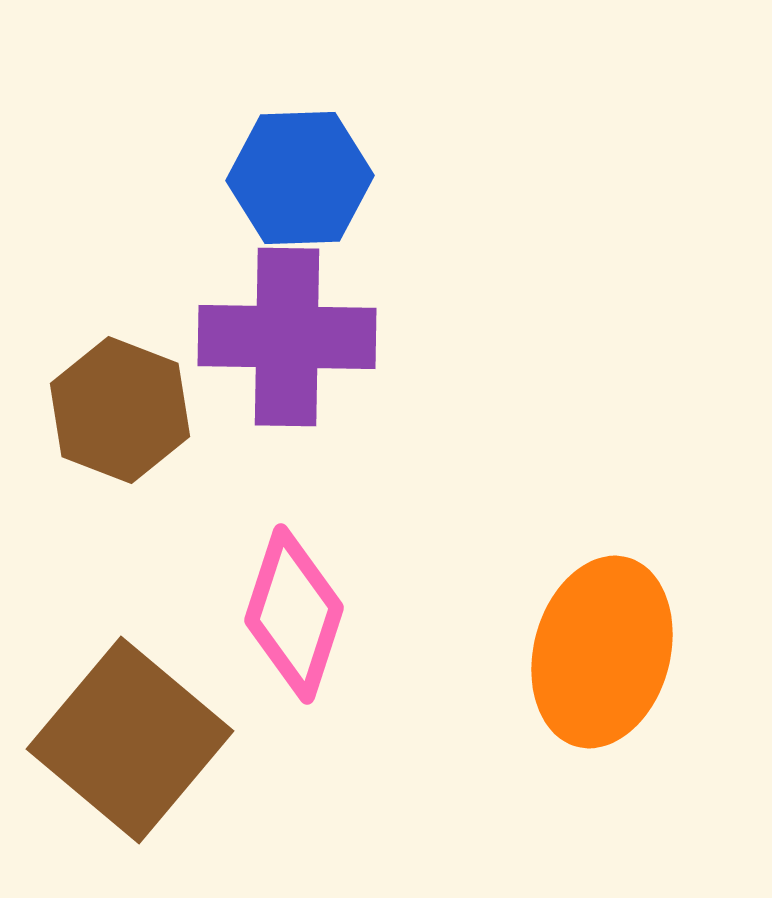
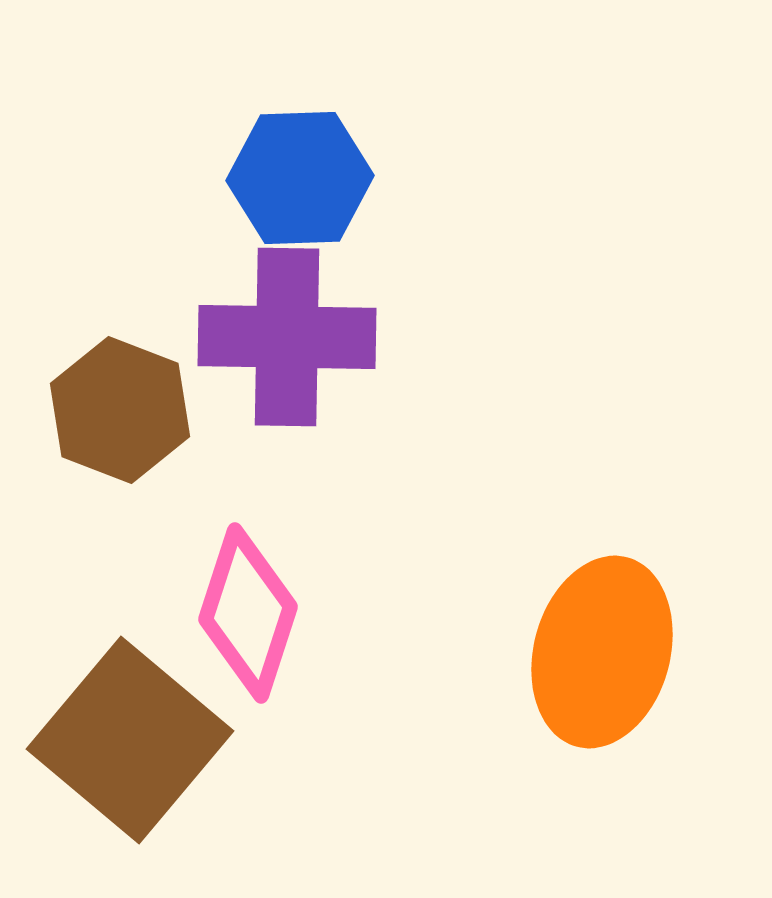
pink diamond: moved 46 px left, 1 px up
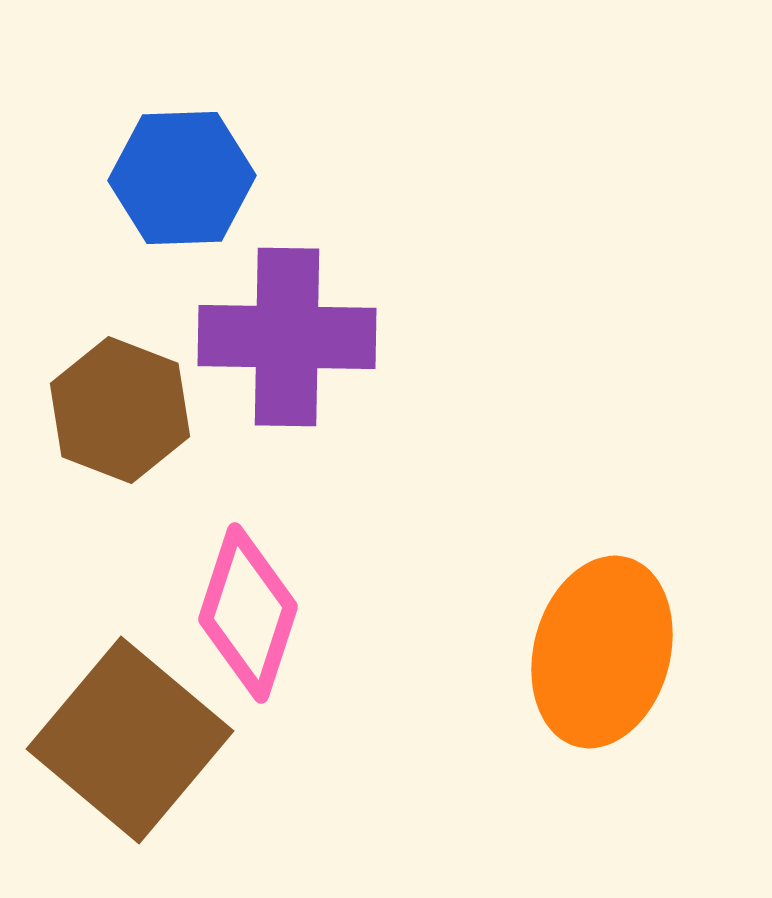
blue hexagon: moved 118 px left
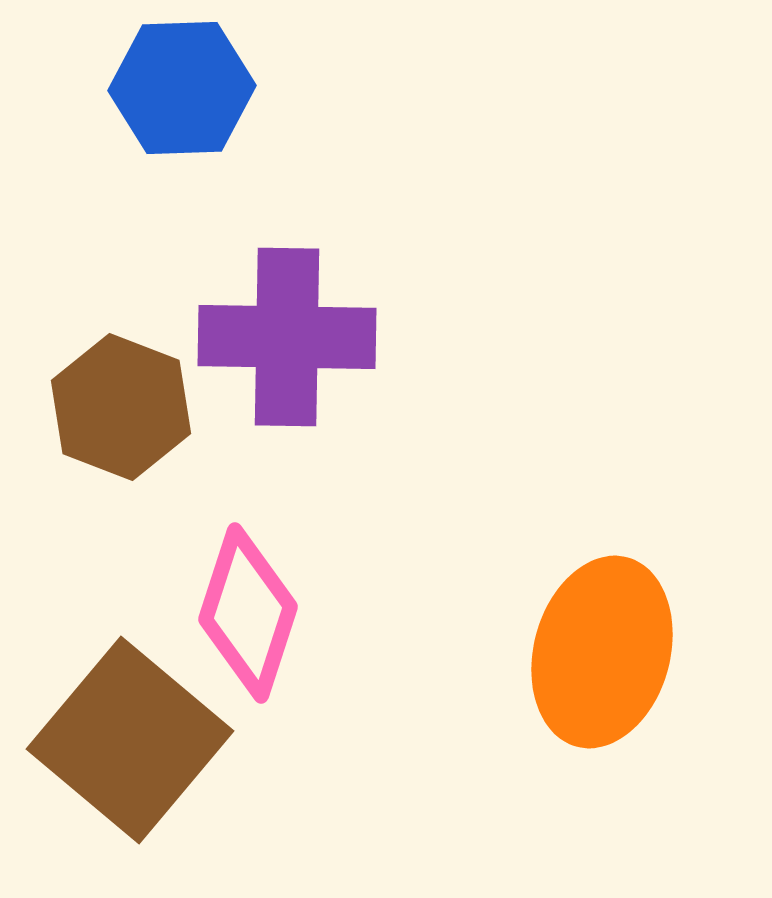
blue hexagon: moved 90 px up
brown hexagon: moved 1 px right, 3 px up
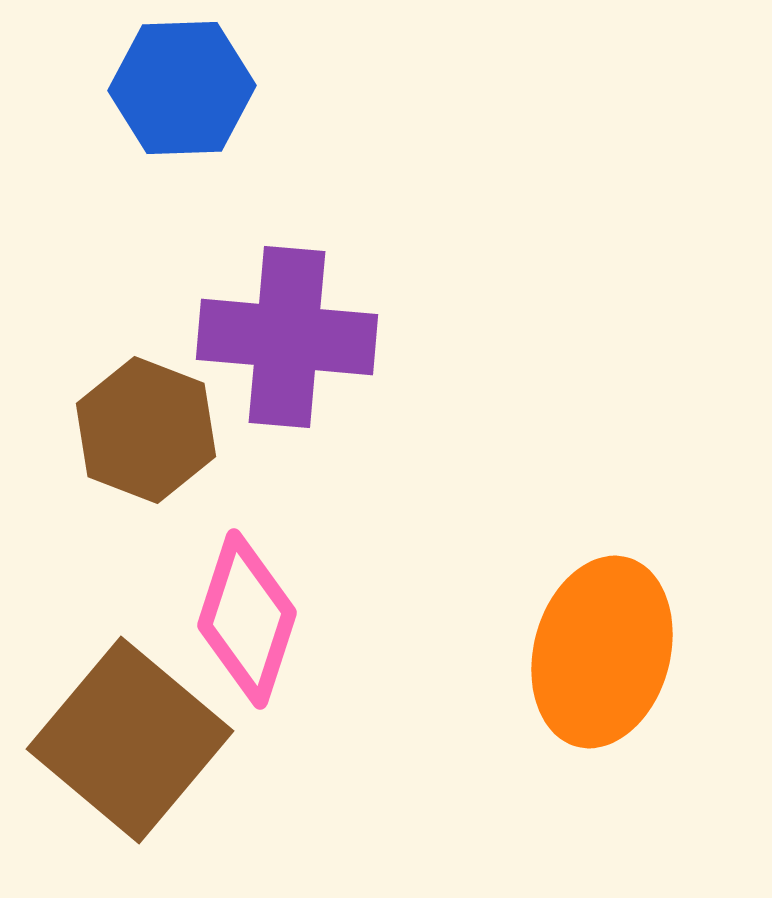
purple cross: rotated 4 degrees clockwise
brown hexagon: moved 25 px right, 23 px down
pink diamond: moved 1 px left, 6 px down
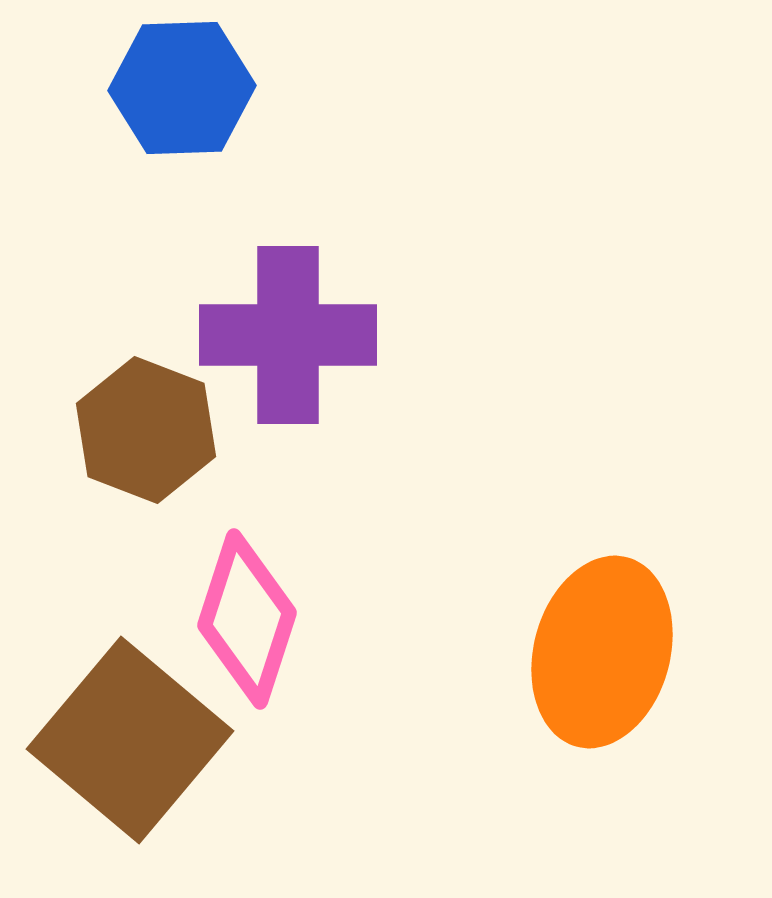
purple cross: moved 1 px right, 2 px up; rotated 5 degrees counterclockwise
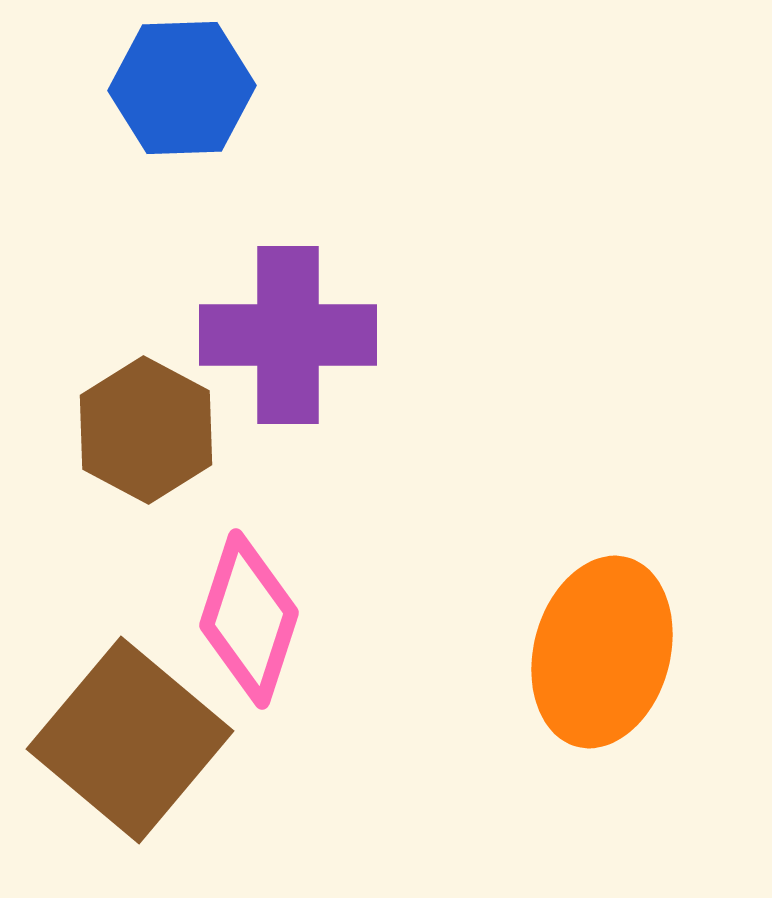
brown hexagon: rotated 7 degrees clockwise
pink diamond: moved 2 px right
